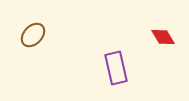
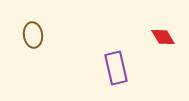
brown ellipse: rotated 50 degrees counterclockwise
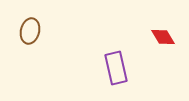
brown ellipse: moved 3 px left, 4 px up; rotated 20 degrees clockwise
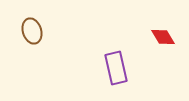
brown ellipse: moved 2 px right; rotated 30 degrees counterclockwise
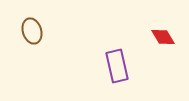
purple rectangle: moved 1 px right, 2 px up
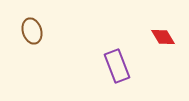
purple rectangle: rotated 8 degrees counterclockwise
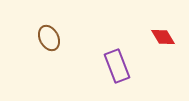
brown ellipse: moved 17 px right, 7 px down; rotated 10 degrees counterclockwise
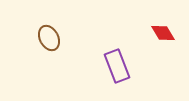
red diamond: moved 4 px up
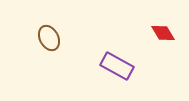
purple rectangle: rotated 40 degrees counterclockwise
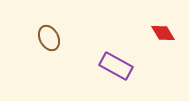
purple rectangle: moved 1 px left
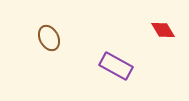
red diamond: moved 3 px up
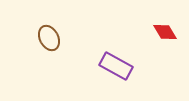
red diamond: moved 2 px right, 2 px down
